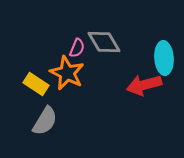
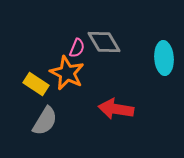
red arrow: moved 28 px left, 24 px down; rotated 24 degrees clockwise
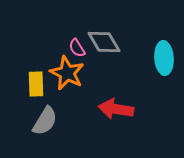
pink semicircle: rotated 126 degrees clockwise
yellow rectangle: rotated 55 degrees clockwise
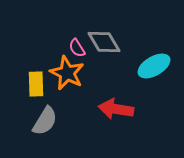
cyan ellipse: moved 10 px left, 8 px down; rotated 64 degrees clockwise
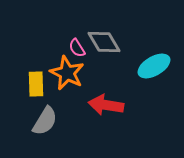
red arrow: moved 10 px left, 4 px up
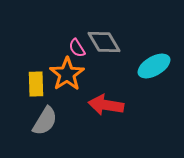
orange star: moved 1 px down; rotated 12 degrees clockwise
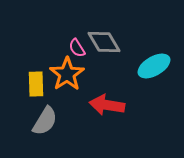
red arrow: moved 1 px right
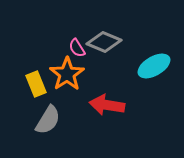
gray diamond: rotated 36 degrees counterclockwise
yellow rectangle: rotated 20 degrees counterclockwise
gray semicircle: moved 3 px right, 1 px up
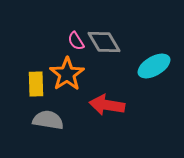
gray diamond: rotated 36 degrees clockwise
pink semicircle: moved 1 px left, 7 px up
yellow rectangle: rotated 20 degrees clockwise
gray semicircle: rotated 112 degrees counterclockwise
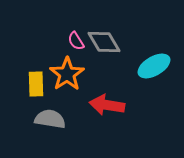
gray semicircle: moved 2 px right, 1 px up
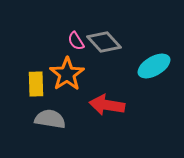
gray diamond: rotated 12 degrees counterclockwise
